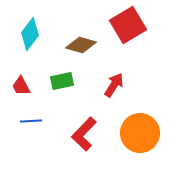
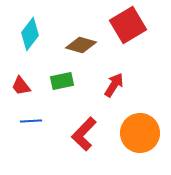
red trapezoid: rotated 10 degrees counterclockwise
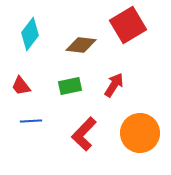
brown diamond: rotated 8 degrees counterclockwise
green rectangle: moved 8 px right, 5 px down
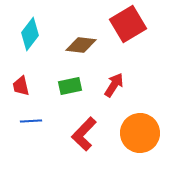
red square: moved 1 px up
red trapezoid: rotated 25 degrees clockwise
